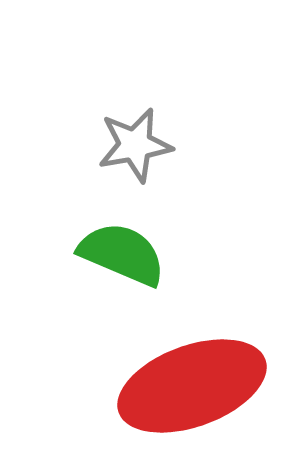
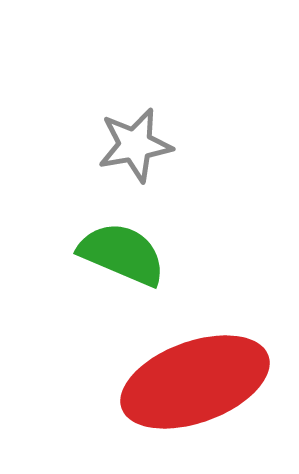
red ellipse: moved 3 px right, 4 px up
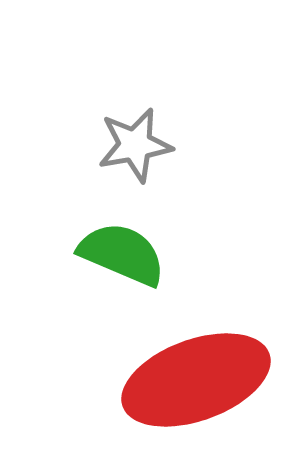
red ellipse: moved 1 px right, 2 px up
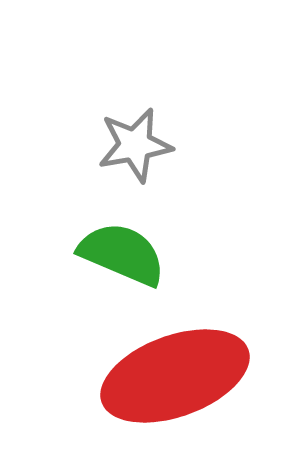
red ellipse: moved 21 px left, 4 px up
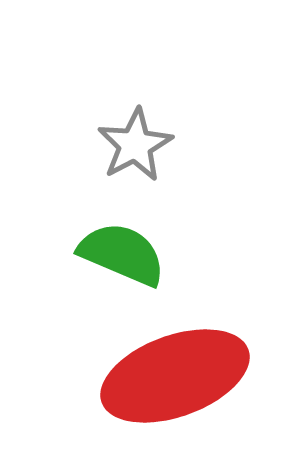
gray star: rotated 18 degrees counterclockwise
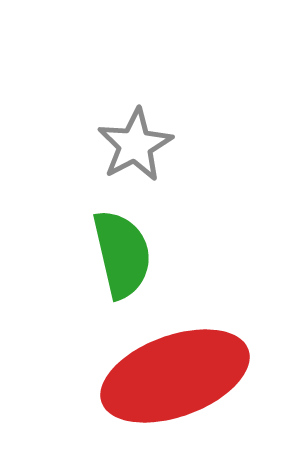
green semicircle: rotated 54 degrees clockwise
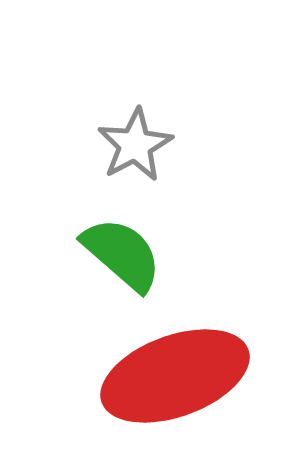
green semicircle: rotated 36 degrees counterclockwise
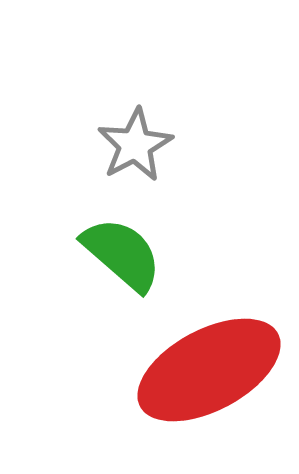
red ellipse: moved 34 px right, 6 px up; rotated 8 degrees counterclockwise
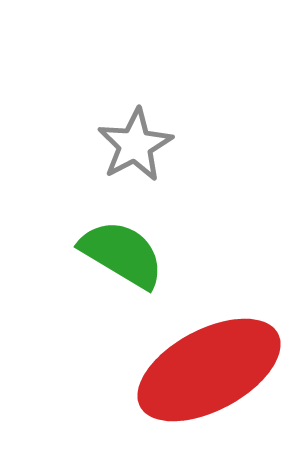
green semicircle: rotated 10 degrees counterclockwise
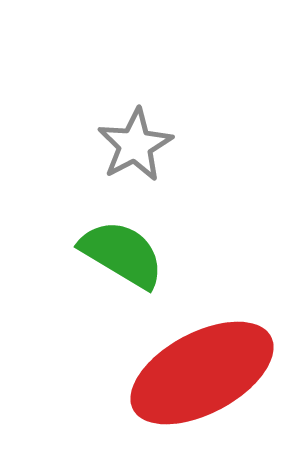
red ellipse: moved 7 px left, 3 px down
